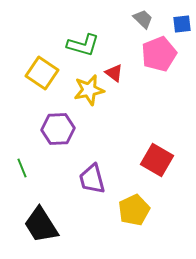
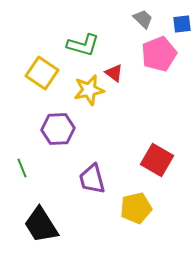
yellow pentagon: moved 2 px right, 2 px up; rotated 12 degrees clockwise
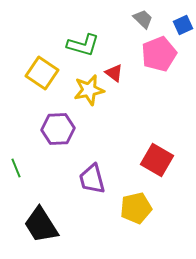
blue square: moved 1 px right, 1 px down; rotated 18 degrees counterclockwise
green line: moved 6 px left
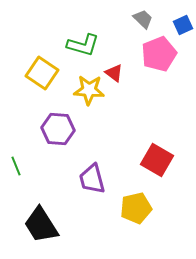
yellow star: rotated 16 degrees clockwise
purple hexagon: rotated 8 degrees clockwise
green line: moved 2 px up
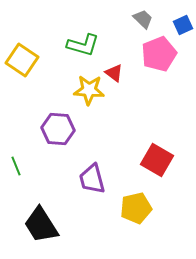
yellow square: moved 20 px left, 13 px up
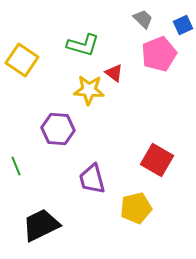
black trapezoid: rotated 96 degrees clockwise
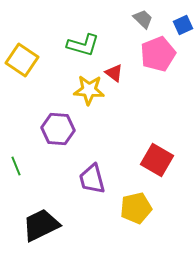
pink pentagon: moved 1 px left
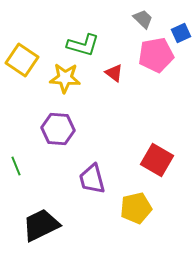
blue square: moved 2 px left, 8 px down
pink pentagon: moved 2 px left, 1 px down; rotated 12 degrees clockwise
yellow star: moved 24 px left, 12 px up
